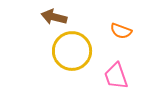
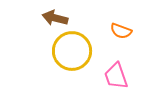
brown arrow: moved 1 px right, 1 px down
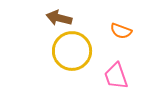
brown arrow: moved 4 px right
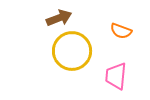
brown arrow: rotated 145 degrees clockwise
pink trapezoid: rotated 24 degrees clockwise
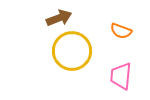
pink trapezoid: moved 5 px right
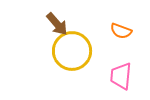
brown arrow: moved 2 px left, 6 px down; rotated 70 degrees clockwise
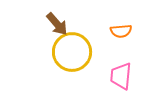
orange semicircle: rotated 25 degrees counterclockwise
yellow circle: moved 1 px down
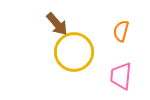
orange semicircle: rotated 110 degrees clockwise
yellow circle: moved 2 px right
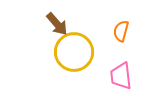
pink trapezoid: rotated 12 degrees counterclockwise
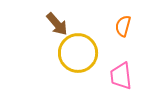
orange semicircle: moved 2 px right, 5 px up
yellow circle: moved 4 px right, 1 px down
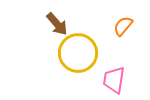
orange semicircle: rotated 25 degrees clockwise
pink trapezoid: moved 7 px left, 4 px down; rotated 16 degrees clockwise
